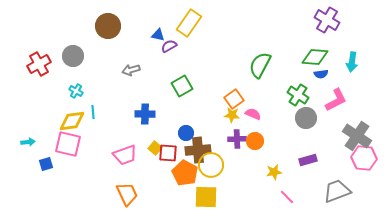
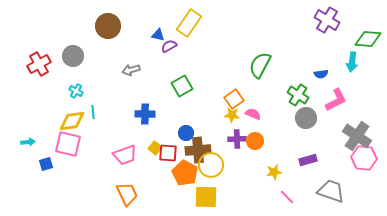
green diamond at (315, 57): moved 53 px right, 18 px up
gray trapezoid at (337, 191): moved 6 px left; rotated 40 degrees clockwise
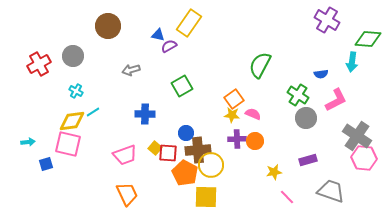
cyan line at (93, 112): rotated 64 degrees clockwise
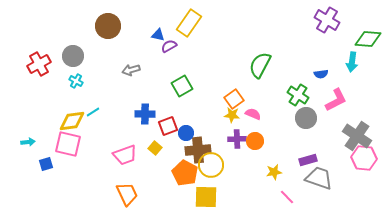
cyan cross at (76, 91): moved 10 px up
red square at (168, 153): moved 27 px up; rotated 24 degrees counterclockwise
gray trapezoid at (331, 191): moved 12 px left, 13 px up
